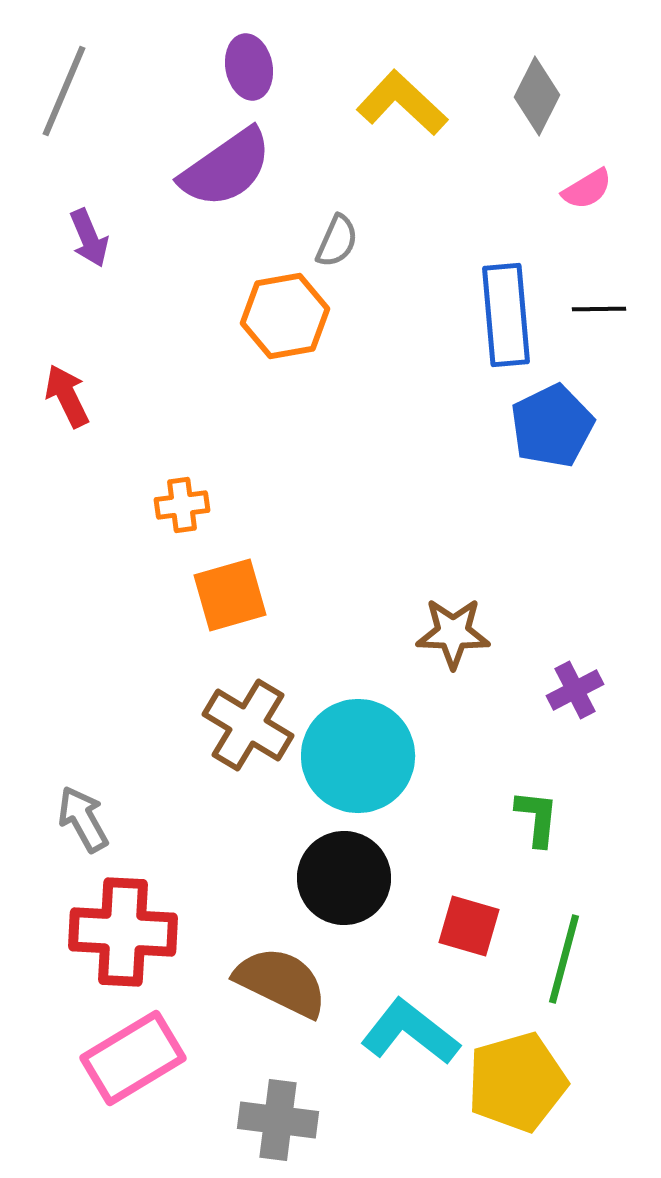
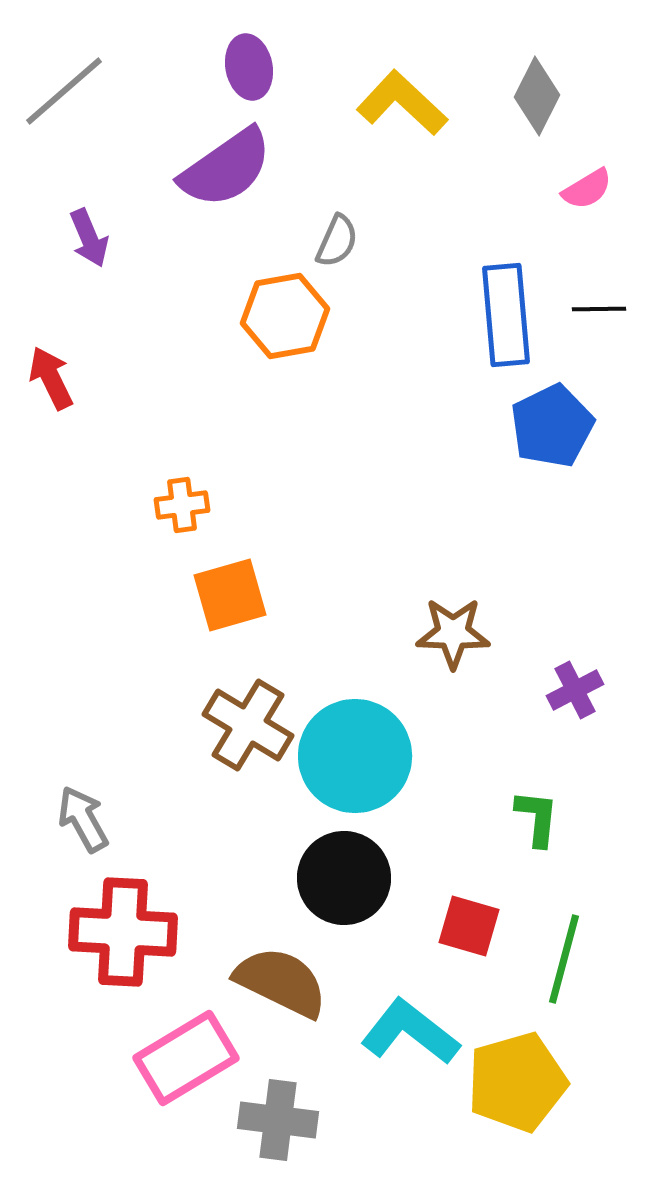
gray line: rotated 26 degrees clockwise
red arrow: moved 16 px left, 18 px up
cyan circle: moved 3 px left
pink rectangle: moved 53 px right
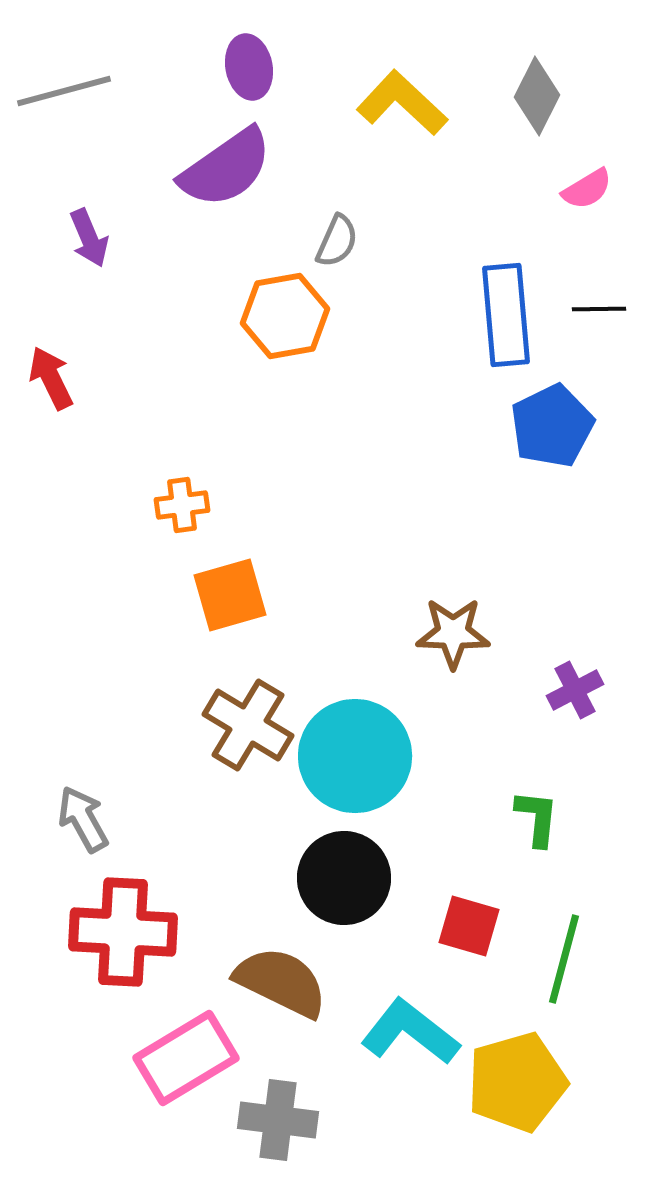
gray line: rotated 26 degrees clockwise
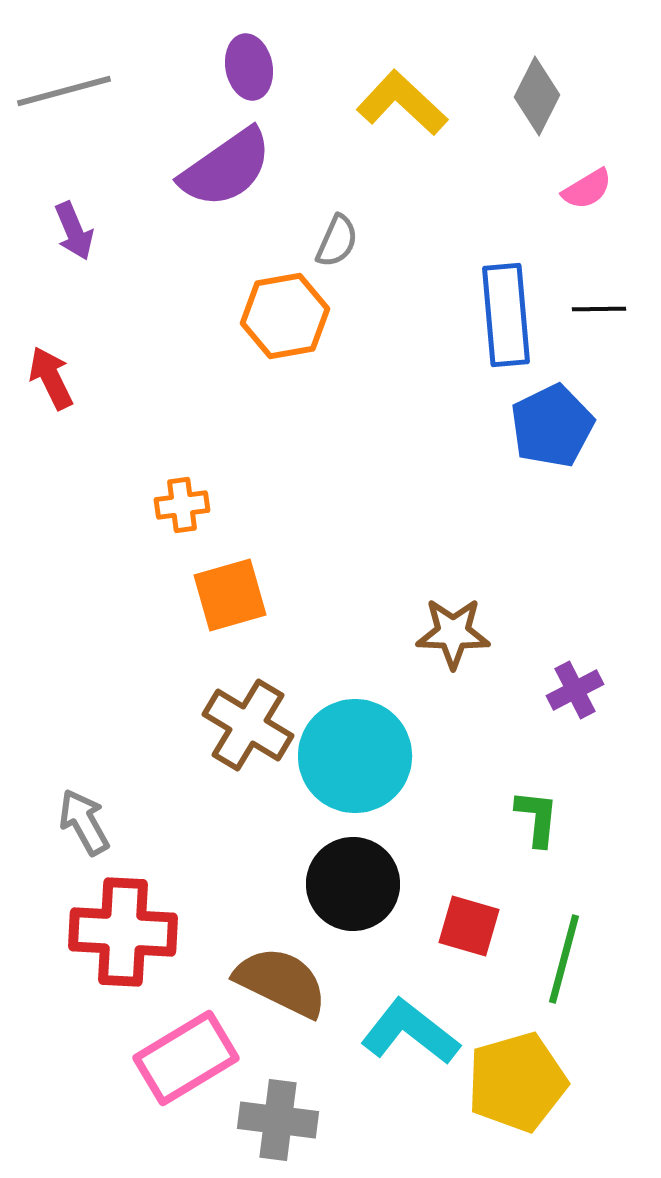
purple arrow: moved 15 px left, 7 px up
gray arrow: moved 1 px right, 3 px down
black circle: moved 9 px right, 6 px down
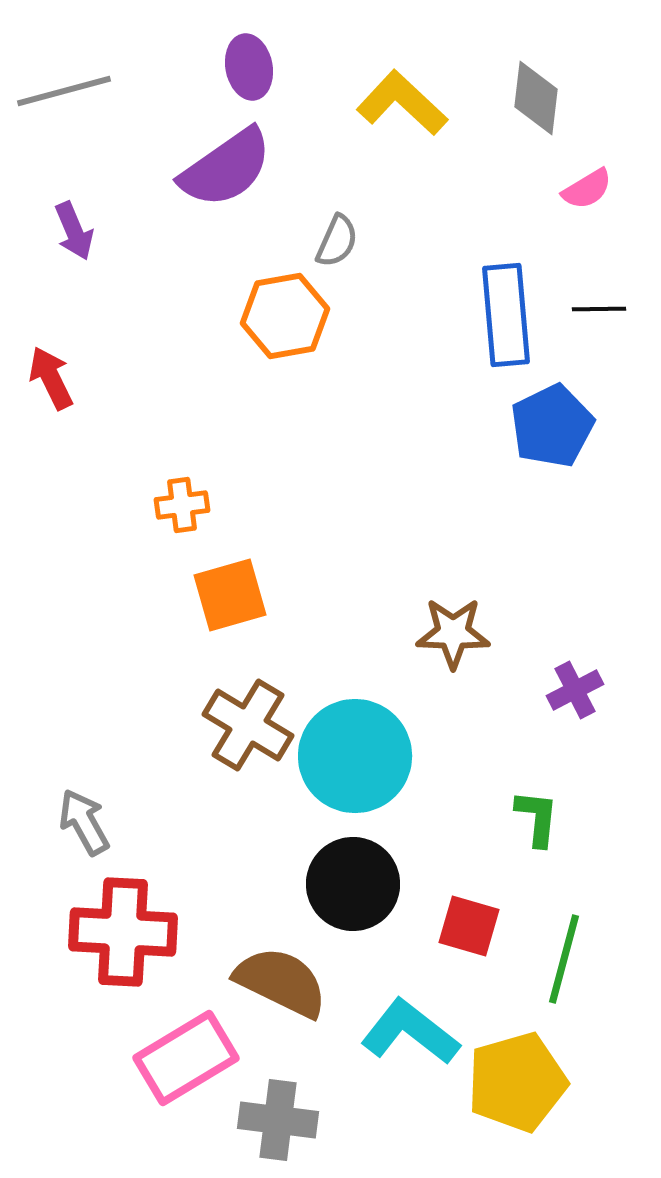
gray diamond: moved 1 px left, 2 px down; rotated 20 degrees counterclockwise
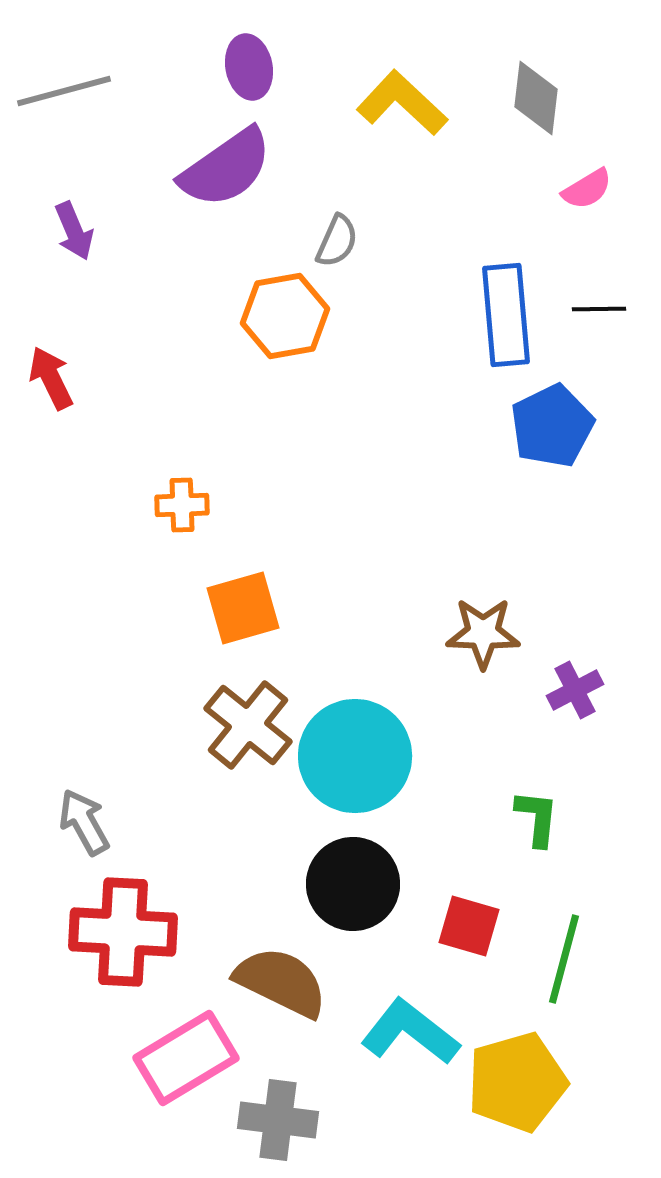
orange cross: rotated 6 degrees clockwise
orange square: moved 13 px right, 13 px down
brown star: moved 30 px right
brown cross: rotated 8 degrees clockwise
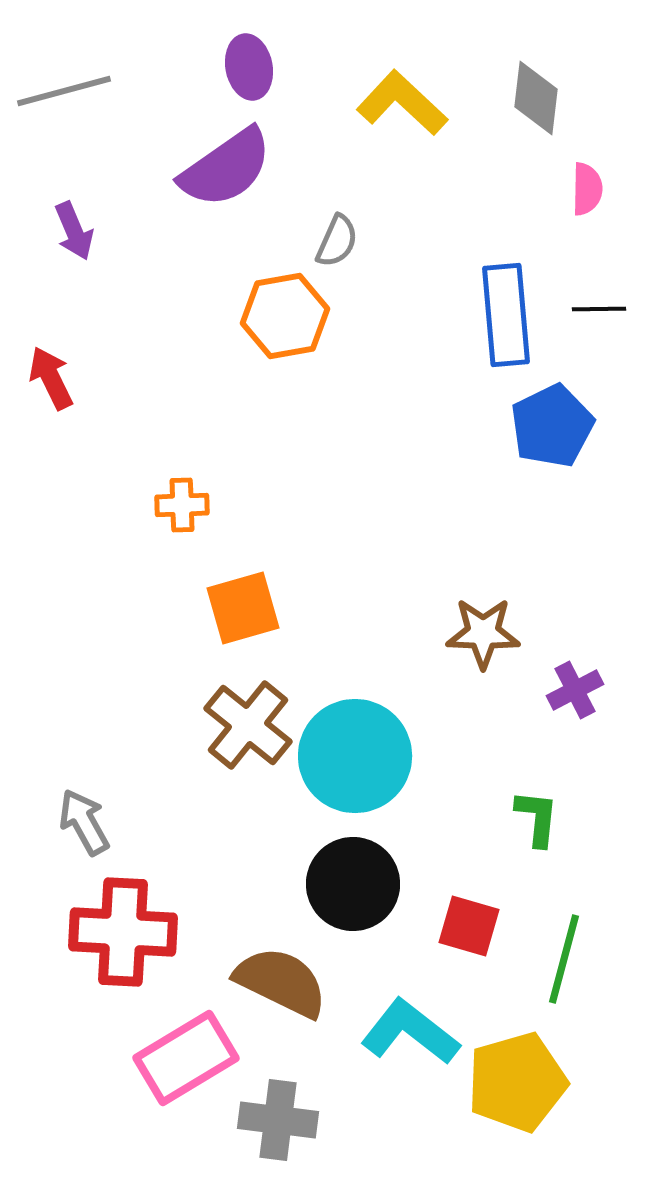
pink semicircle: rotated 58 degrees counterclockwise
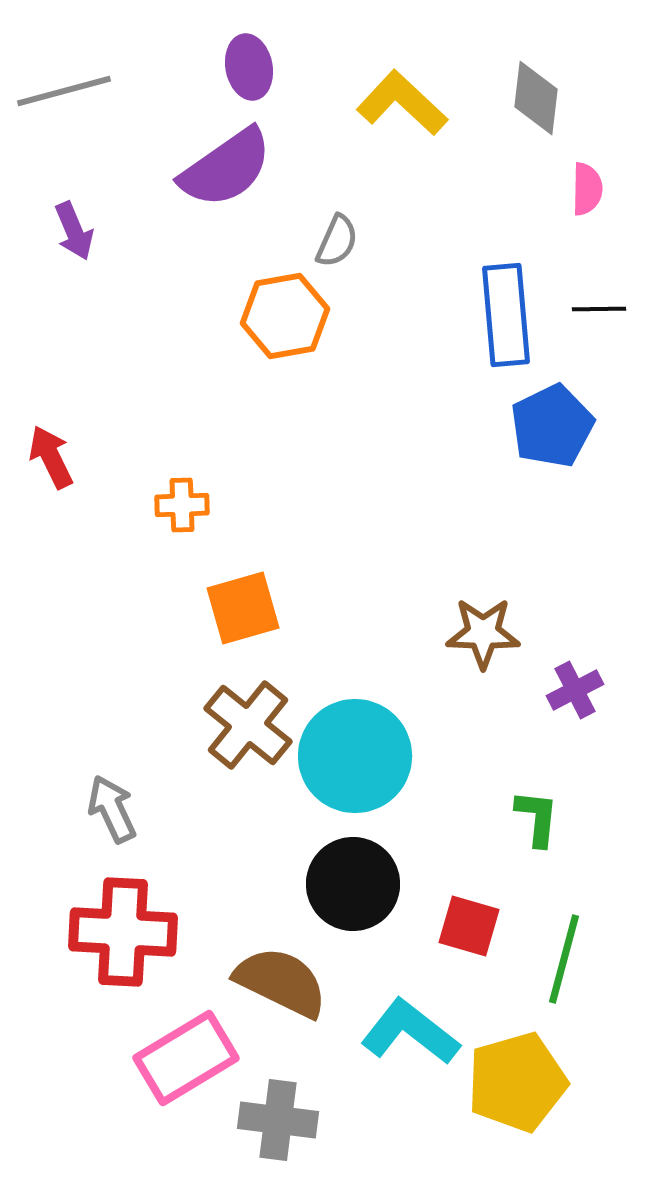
red arrow: moved 79 px down
gray arrow: moved 28 px right, 13 px up; rotated 4 degrees clockwise
